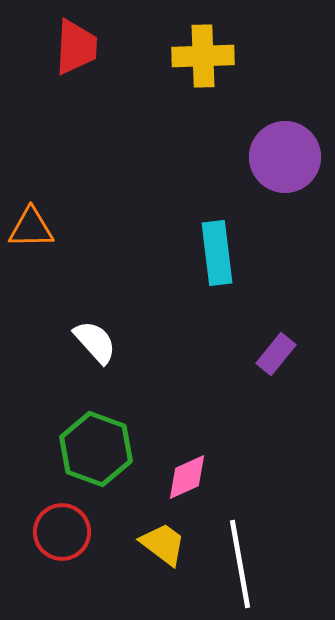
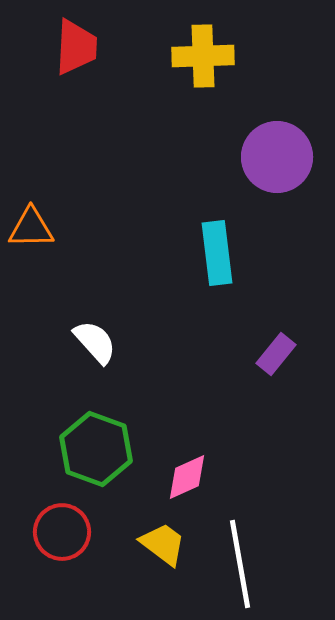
purple circle: moved 8 px left
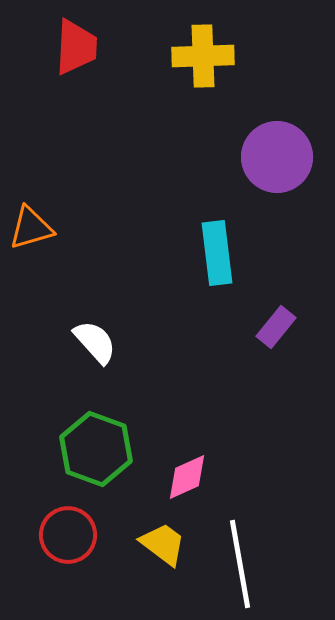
orange triangle: rotated 15 degrees counterclockwise
purple rectangle: moved 27 px up
red circle: moved 6 px right, 3 px down
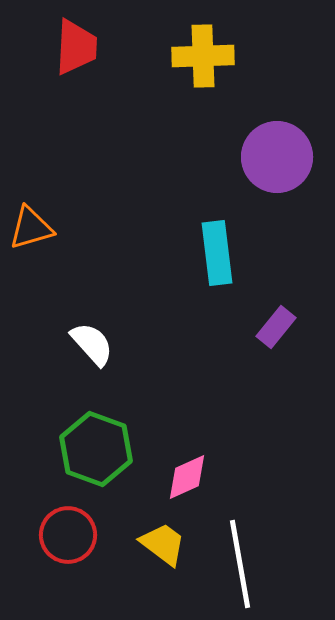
white semicircle: moved 3 px left, 2 px down
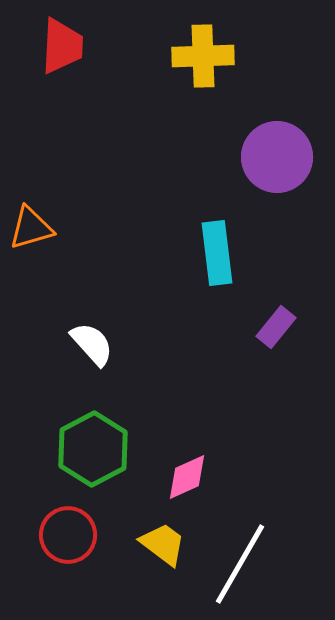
red trapezoid: moved 14 px left, 1 px up
green hexagon: moved 3 px left; rotated 12 degrees clockwise
white line: rotated 40 degrees clockwise
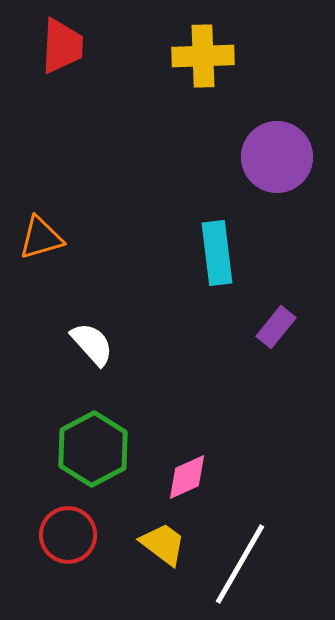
orange triangle: moved 10 px right, 10 px down
